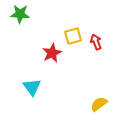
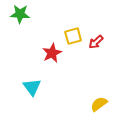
red arrow: rotated 112 degrees counterclockwise
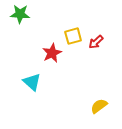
cyan triangle: moved 5 px up; rotated 12 degrees counterclockwise
yellow semicircle: moved 2 px down
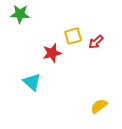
red star: rotated 12 degrees clockwise
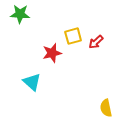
yellow semicircle: moved 7 px right, 2 px down; rotated 66 degrees counterclockwise
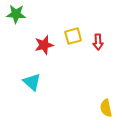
green star: moved 4 px left
red arrow: moved 2 px right; rotated 49 degrees counterclockwise
red star: moved 8 px left, 8 px up
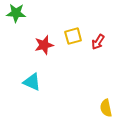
green star: moved 1 px up
red arrow: rotated 35 degrees clockwise
cyan triangle: rotated 18 degrees counterclockwise
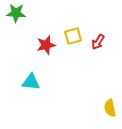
red star: moved 2 px right
cyan triangle: moved 1 px left; rotated 18 degrees counterclockwise
yellow semicircle: moved 4 px right
